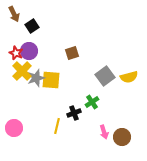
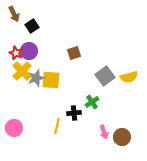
brown square: moved 2 px right
black cross: rotated 16 degrees clockwise
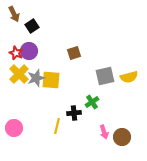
yellow cross: moved 3 px left, 3 px down
gray square: rotated 24 degrees clockwise
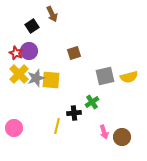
brown arrow: moved 38 px right
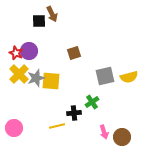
black square: moved 7 px right, 5 px up; rotated 32 degrees clockwise
yellow square: moved 1 px down
yellow line: rotated 63 degrees clockwise
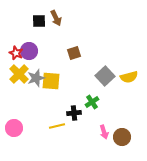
brown arrow: moved 4 px right, 4 px down
gray square: rotated 30 degrees counterclockwise
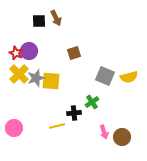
gray square: rotated 24 degrees counterclockwise
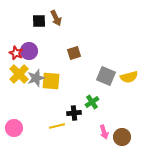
gray square: moved 1 px right
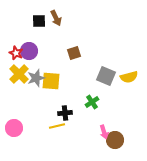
black cross: moved 9 px left
brown circle: moved 7 px left, 3 px down
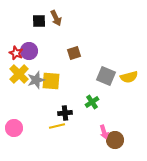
gray star: moved 2 px down
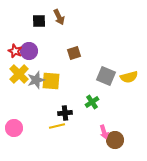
brown arrow: moved 3 px right, 1 px up
red star: moved 1 px left, 2 px up
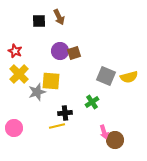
purple circle: moved 31 px right
gray star: moved 1 px right, 12 px down
